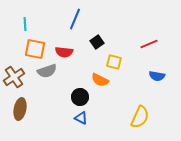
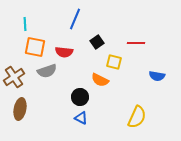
red line: moved 13 px left, 1 px up; rotated 24 degrees clockwise
orange square: moved 2 px up
yellow semicircle: moved 3 px left
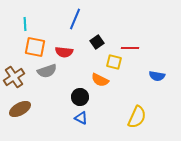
red line: moved 6 px left, 5 px down
brown ellipse: rotated 50 degrees clockwise
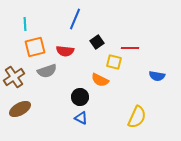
orange square: rotated 25 degrees counterclockwise
red semicircle: moved 1 px right, 1 px up
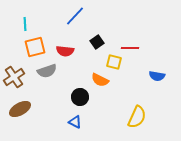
blue line: moved 3 px up; rotated 20 degrees clockwise
blue triangle: moved 6 px left, 4 px down
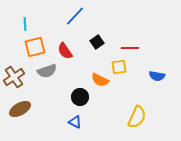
red semicircle: rotated 48 degrees clockwise
yellow square: moved 5 px right, 5 px down; rotated 21 degrees counterclockwise
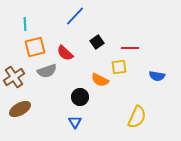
red semicircle: moved 2 px down; rotated 12 degrees counterclockwise
blue triangle: rotated 32 degrees clockwise
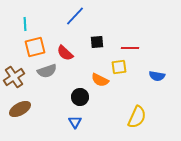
black square: rotated 32 degrees clockwise
